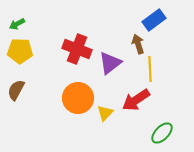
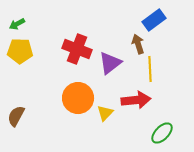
brown semicircle: moved 26 px down
red arrow: rotated 152 degrees counterclockwise
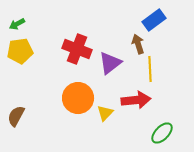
yellow pentagon: rotated 10 degrees counterclockwise
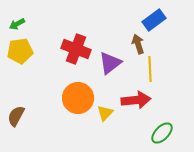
red cross: moved 1 px left
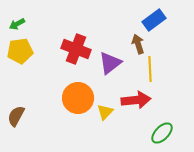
yellow triangle: moved 1 px up
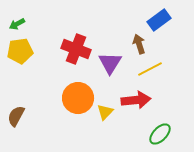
blue rectangle: moved 5 px right
brown arrow: moved 1 px right
purple triangle: rotated 20 degrees counterclockwise
yellow line: rotated 65 degrees clockwise
green ellipse: moved 2 px left, 1 px down
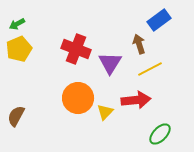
yellow pentagon: moved 1 px left, 2 px up; rotated 15 degrees counterclockwise
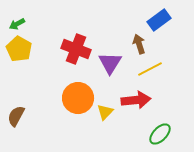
yellow pentagon: rotated 20 degrees counterclockwise
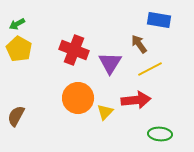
blue rectangle: rotated 45 degrees clockwise
brown arrow: rotated 18 degrees counterclockwise
red cross: moved 2 px left, 1 px down
green ellipse: rotated 50 degrees clockwise
